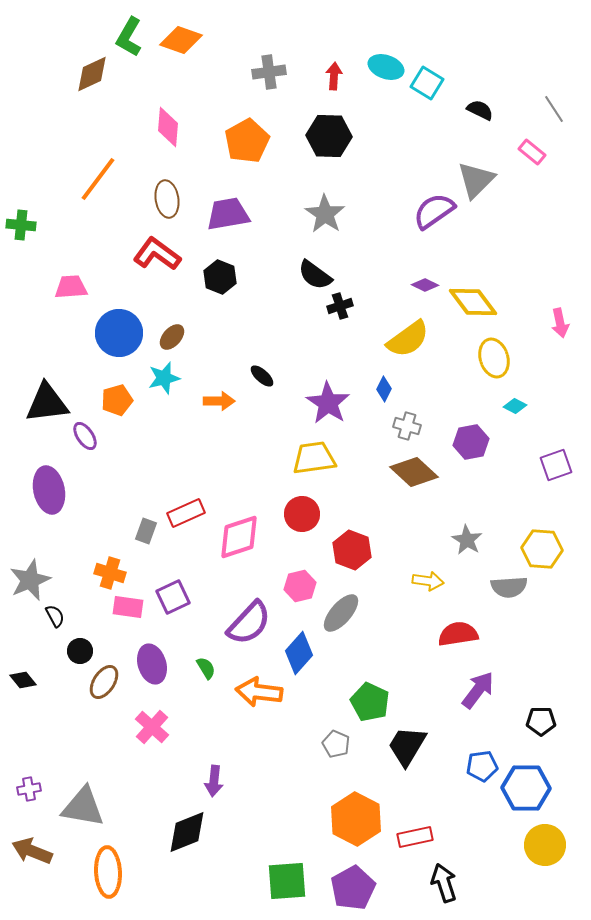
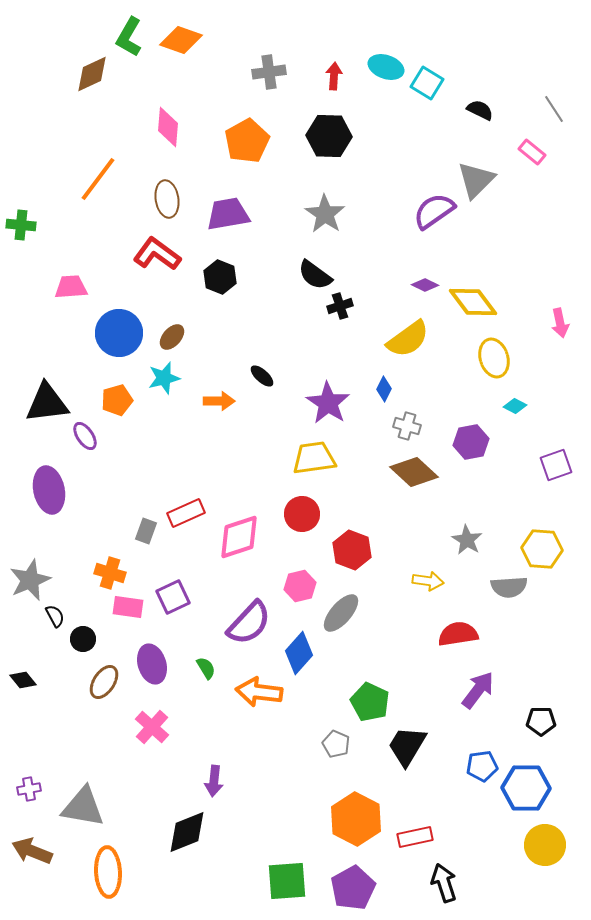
black circle at (80, 651): moved 3 px right, 12 px up
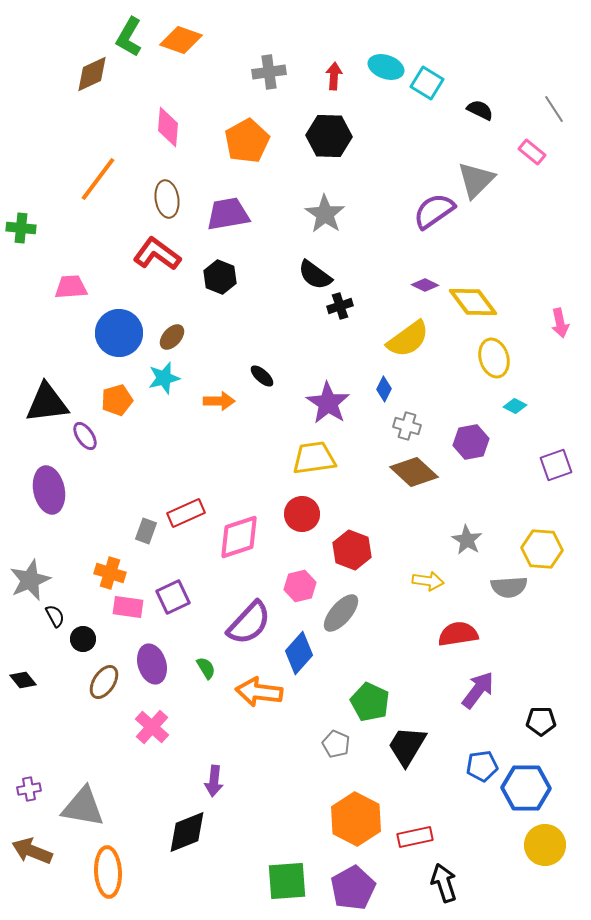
green cross at (21, 225): moved 3 px down
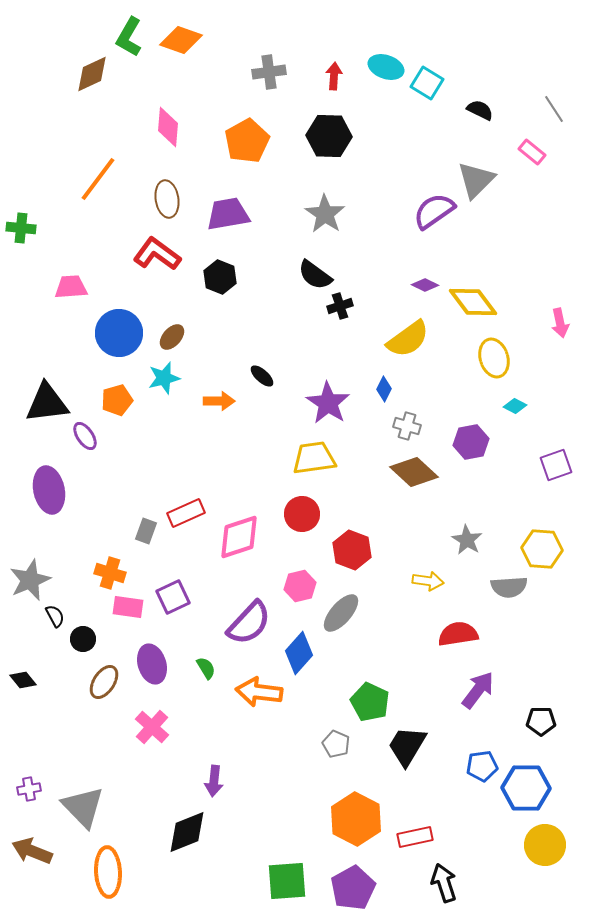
gray triangle at (83, 807): rotated 36 degrees clockwise
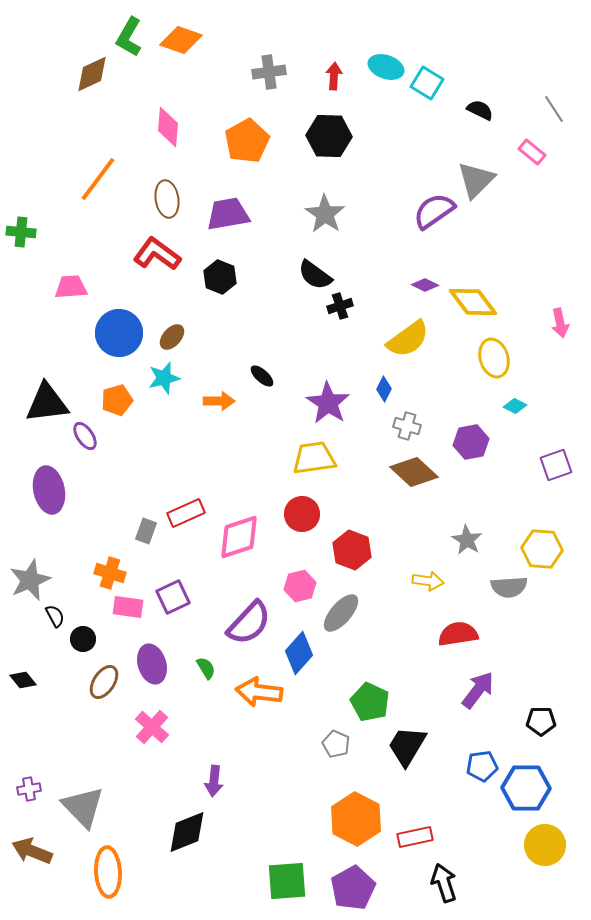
green cross at (21, 228): moved 4 px down
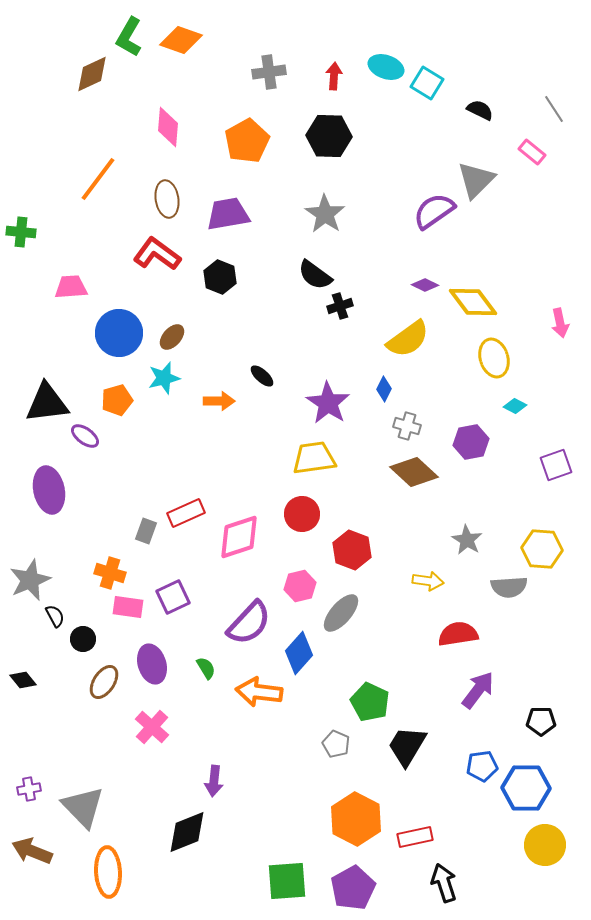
purple ellipse at (85, 436): rotated 20 degrees counterclockwise
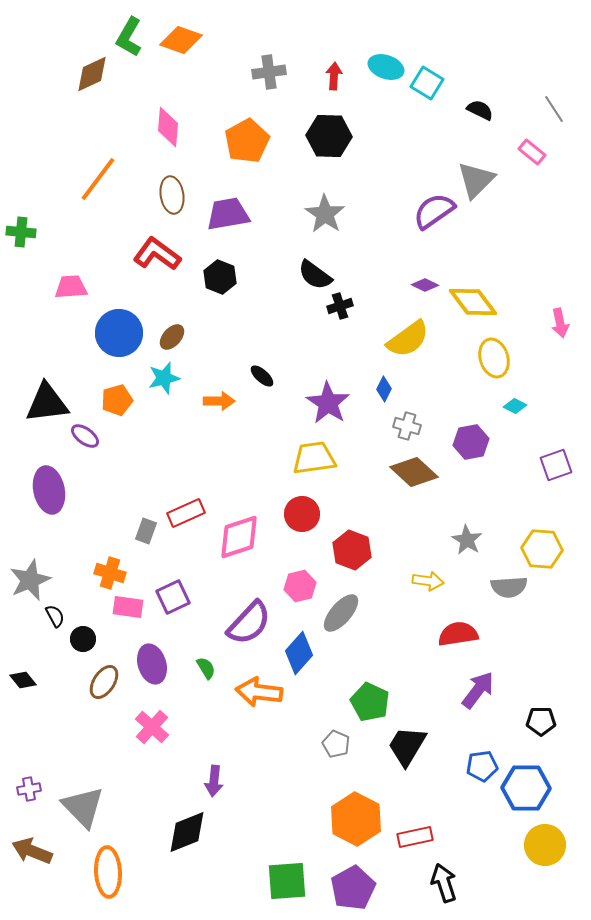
brown ellipse at (167, 199): moved 5 px right, 4 px up
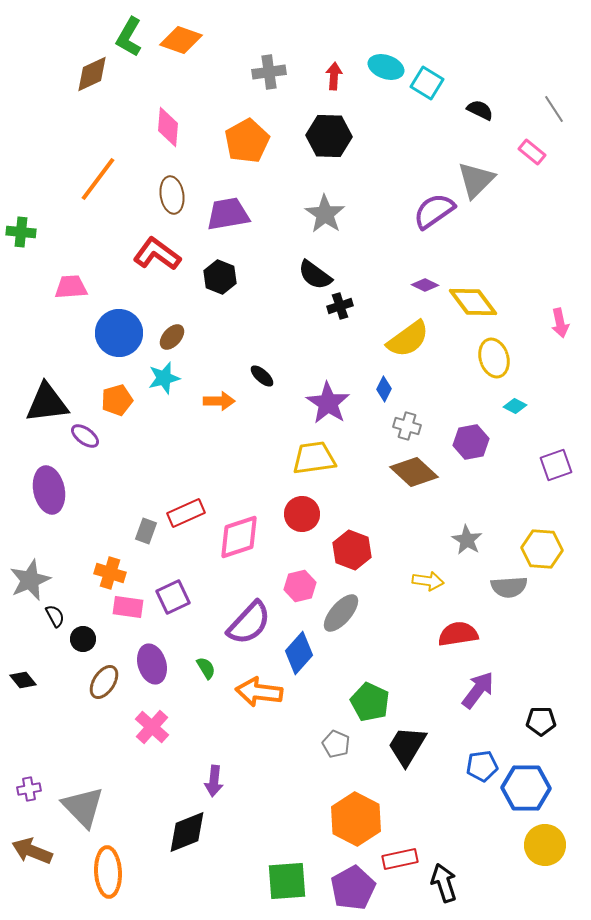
red rectangle at (415, 837): moved 15 px left, 22 px down
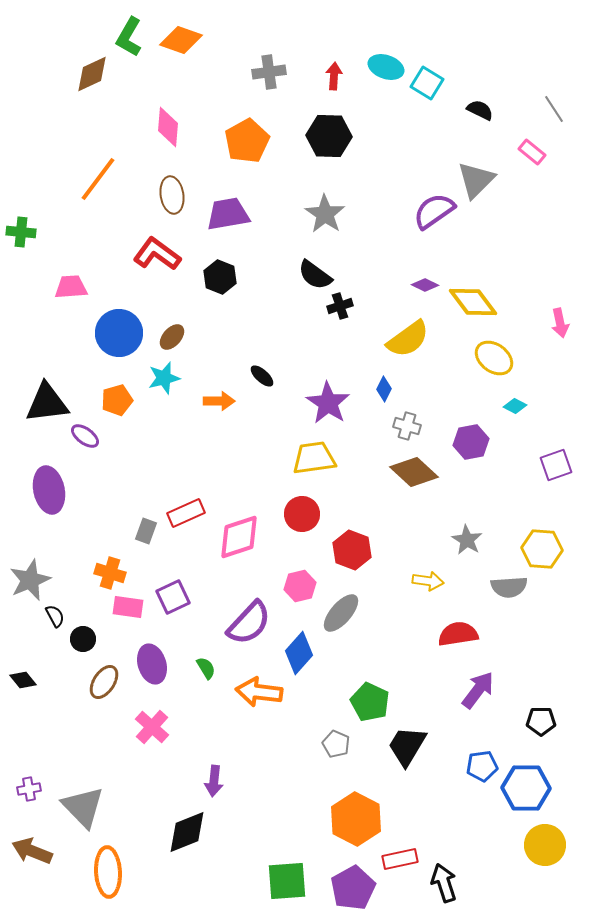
yellow ellipse at (494, 358): rotated 36 degrees counterclockwise
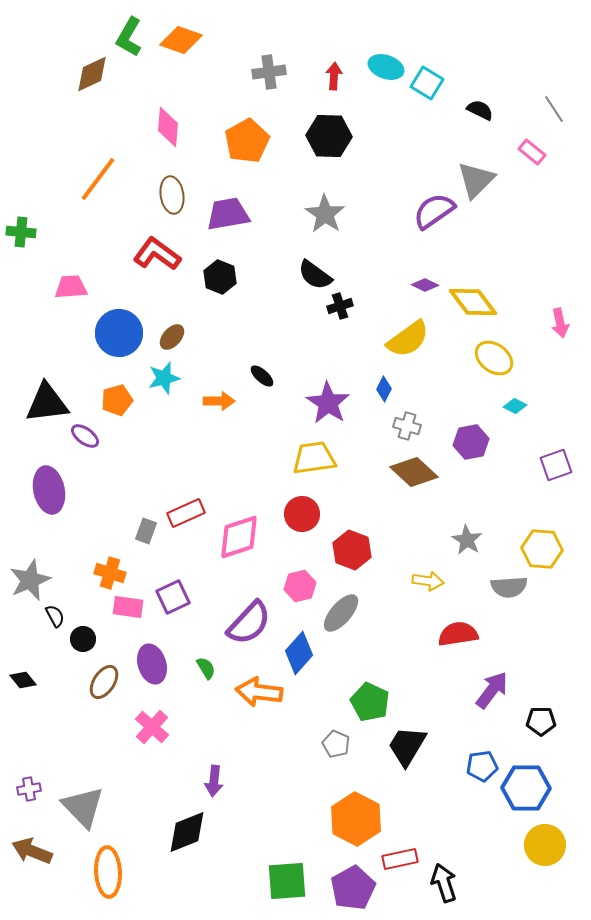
purple arrow at (478, 690): moved 14 px right
